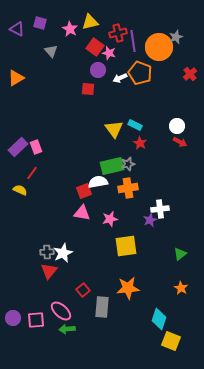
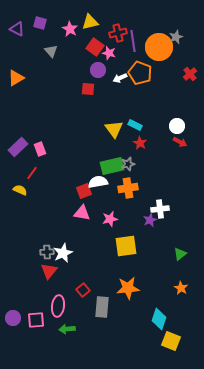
pink rectangle at (36, 147): moved 4 px right, 2 px down
pink ellipse at (61, 311): moved 3 px left, 5 px up; rotated 55 degrees clockwise
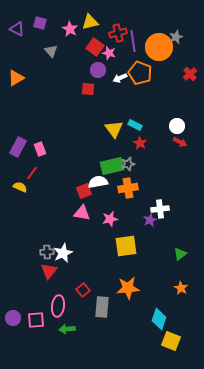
purple rectangle at (18, 147): rotated 18 degrees counterclockwise
yellow semicircle at (20, 190): moved 3 px up
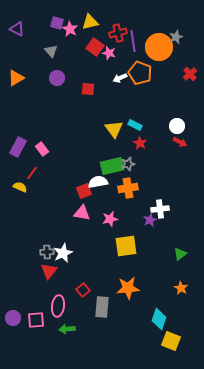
purple square at (40, 23): moved 17 px right
purple circle at (98, 70): moved 41 px left, 8 px down
pink rectangle at (40, 149): moved 2 px right; rotated 16 degrees counterclockwise
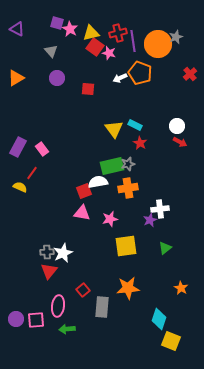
yellow triangle at (90, 22): moved 1 px right, 11 px down
orange circle at (159, 47): moved 1 px left, 3 px up
green triangle at (180, 254): moved 15 px left, 6 px up
purple circle at (13, 318): moved 3 px right, 1 px down
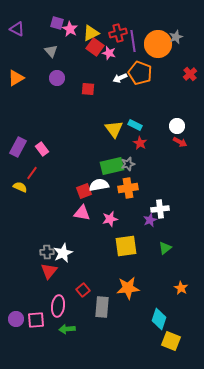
yellow triangle at (91, 33): rotated 12 degrees counterclockwise
white semicircle at (98, 182): moved 1 px right, 3 px down
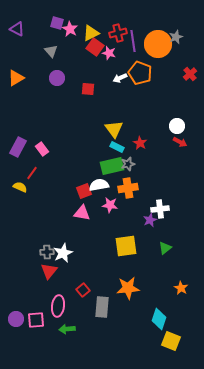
cyan rectangle at (135, 125): moved 18 px left, 22 px down
pink star at (110, 219): moved 14 px up; rotated 21 degrees clockwise
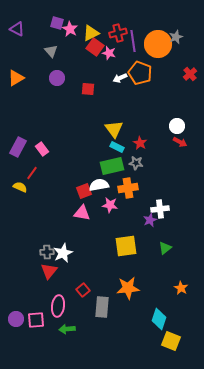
gray star at (128, 164): moved 8 px right, 1 px up; rotated 24 degrees clockwise
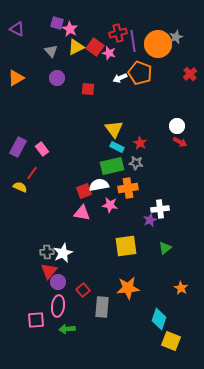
yellow triangle at (91, 33): moved 15 px left, 14 px down
purple circle at (16, 319): moved 42 px right, 37 px up
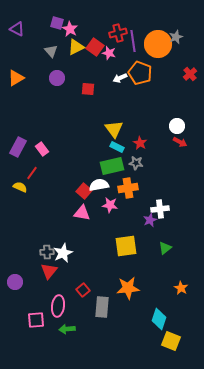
red square at (84, 191): rotated 28 degrees counterclockwise
purple circle at (58, 282): moved 43 px left
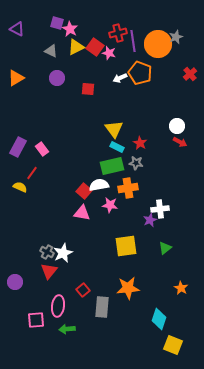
gray triangle at (51, 51): rotated 24 degrees counterclockwise
gray cross at (47, 252): rotated 32 degrees clockwise
yellow square at (171, 341): moved 2 px right, 4 px down
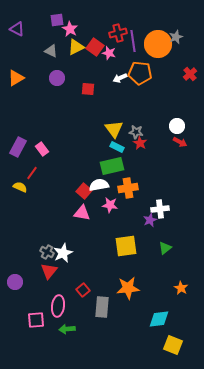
purple square at (57, 23): moved 3 px up; rotated 24 degrees counterclockwise
orange pentagon at (140, 73): rotated 15 degrees counterclockwise
gray star at (136, 163): moved 31 px up
cyan diamond at (159, 319): rotated 65 degrees clockwise
